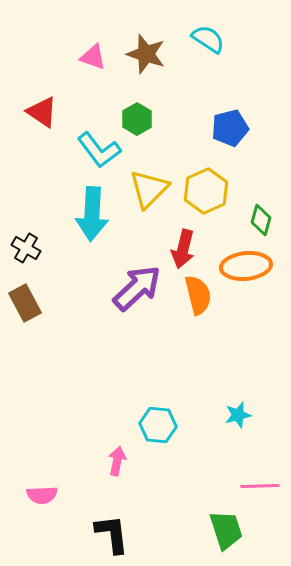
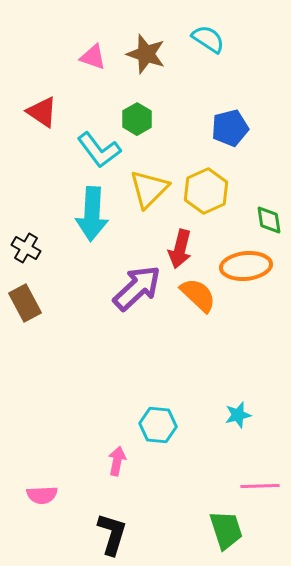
green diamond: moved 8 px right; rotated 24 degrees counterclockwise
red arrow: moved 3 px left
orange semicircle: rotated 33 degrees counterclockwise
black L-shape: rotated 24 degrees clockwise
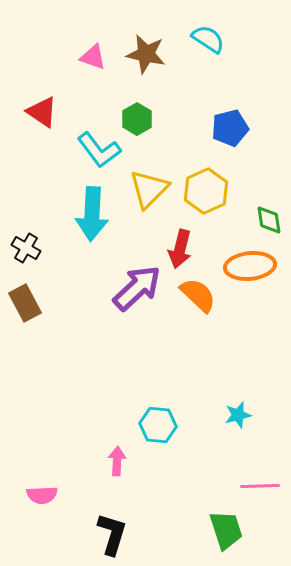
brown star: rotated 6 degrees counterclockwise
orange ellipse: moved 4 px right
pink arrow: rotated 8 degrees counterclockwise
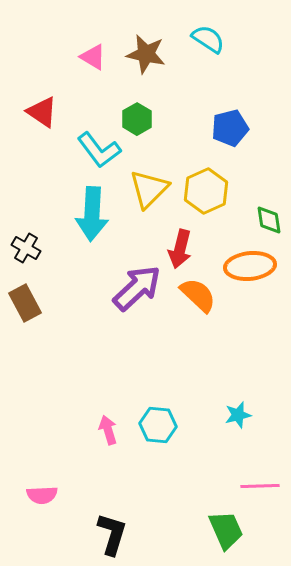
pink triangle: rotated 12 degrees clockwise
pink arrow: moved 9 px left, 31 px up; rotated 20 degrees counterclockwise
green trapezoid: rotated 6 degrees counterclockwise
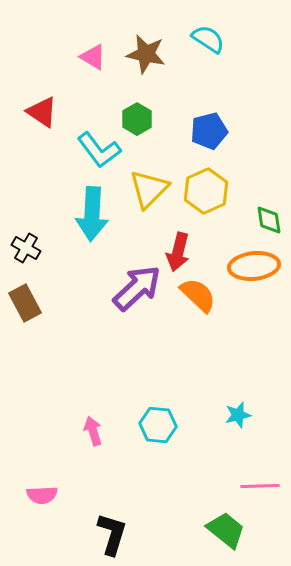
blue pentagon: moved 21 px left, 3 px down
red arrow: moved 2 px left, 3 px down
orange ellipse: moved 4 px right
pink arrow: moved 15 px left, 1 px down
green trapezoid: rotated 27 degrees counterclockwise
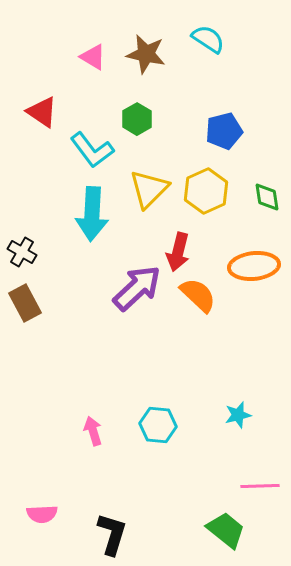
blue pentagon: moved 15 px right
cyan L-shape: moved 7 px left
green diamond: moved 2 px left, 23 px up
black cross: moved 4 px left, 4 px down
pink semicircle: moved 19 px down
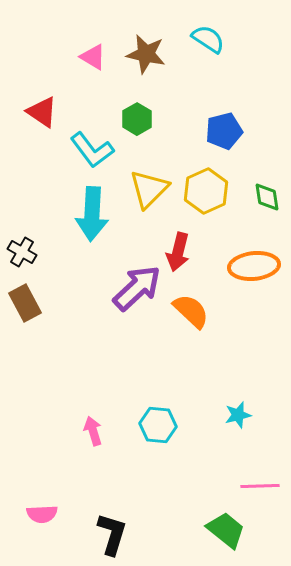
orange semicircle: moved 7 px left, 16 px down
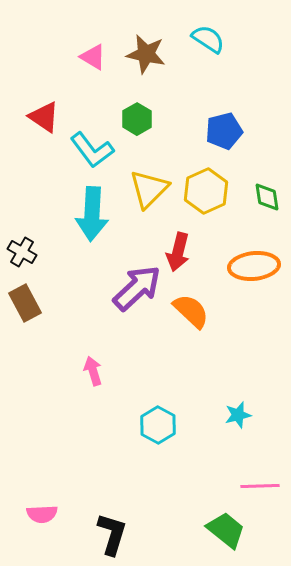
red triangle: moved 2 px right, 5 px down
cyan hexagon: rotated 24 degrees clockwise
pink arrow: moved 60 px up
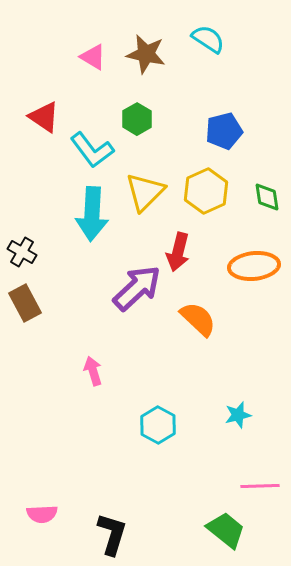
yellow triangle: moved 4 px left, 3 px down
orange semicircle: moved 7 px right, 8 px down
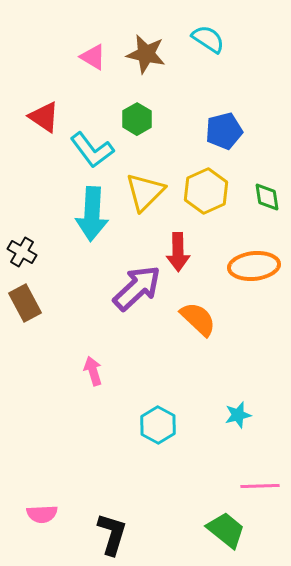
red arrow: rotated 15 degrees counterclockwise
